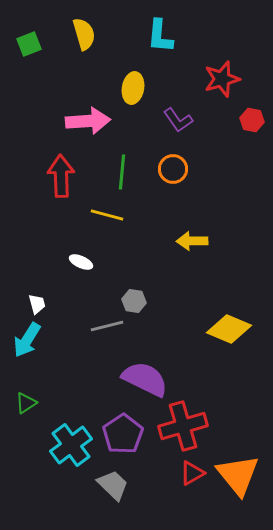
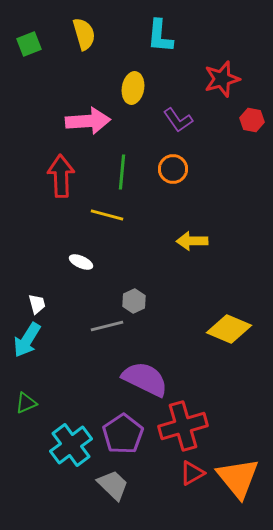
gray hexagon: rotated 25 degrees clockwise
green triangle: rotated 10 degrees clockwise
orange triangle: moved 3 px down
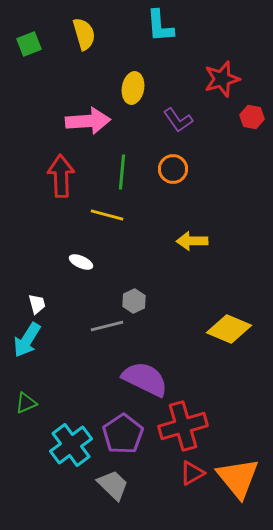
cyan L-shape: moved 10 px up; rotated 9 degrees counterclockwise
red hexagon: moved 3 px up
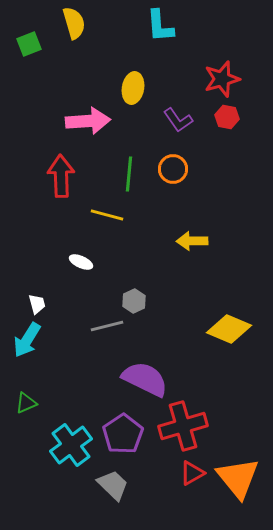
yellow semicircle: moved 10 px left, 11 px up
red hexagon: moved 25 px left
green line: moved 7 px right, 2 px down
